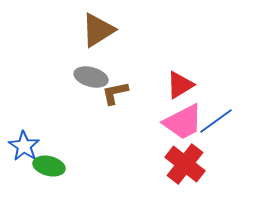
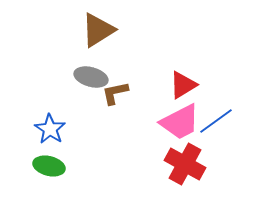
red triangle: moved 3 px right
pink trapezoid: moved 3 px left
blue star: moved 26 px right, 17 px up
red cross: rotated 9 degrees counterclockwise
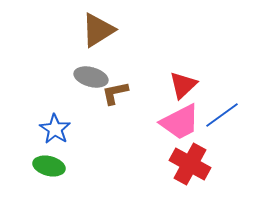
red triangle: rotated 12 degrees counterclockwise
blue line: moved 6 px right, 6 px up
blue star: moved 5 px right
red cross: moved 5 px right
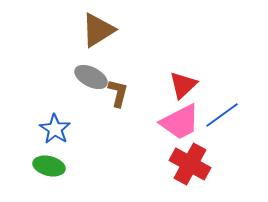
gray ellipse: rotated 12 degrees clockwise
brown L-shape: moved 3 px right; rotated 116 degrees clockwise
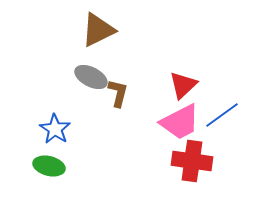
brown triangle: rotated 6 degrees clockwise
red cross: moved 2 px right, 3 px up; rotated 21 degrees counterclockwise
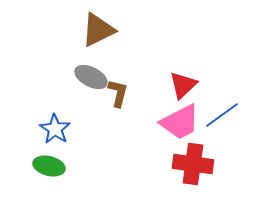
red cross: moved 1 px right, 3 px down
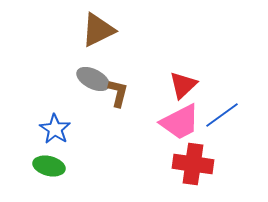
gray ellipse: moved 2 px right, 2 px down
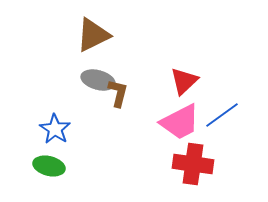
brown triangle: moved 5 px left, 5 px down
gray ellipse: moved 5 px right, 1 px down; rotated 12 degrees counterclockwise
red triangle: moved 1 px right, 4 px up
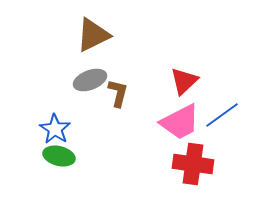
gray ellipse: moved 8 px left; rotated 36 degrees counterclockwise
green ellipse: moved 10 px right, 10 px up
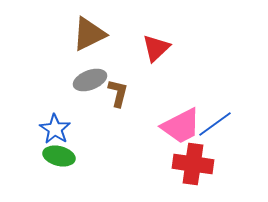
brown triangle: moved 4 px left, 1 px up
red triangle: moved 28 px left, 33 px up
blue line: moved 7 px left, 9 px down
pink trapezoid: moved 1 px right, 4 px down
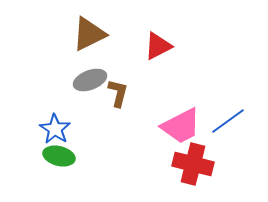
red triangle: moved 2 px right, 2 px up; rotated 16 degrees clockwise
blue line: moved 13 px right, 3 px up
red cross: rotated 6 degrees clockwise
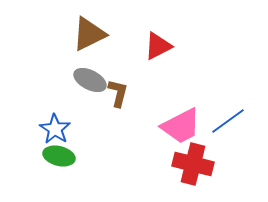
gray ellipse: rotated 48 degrees clockwise
